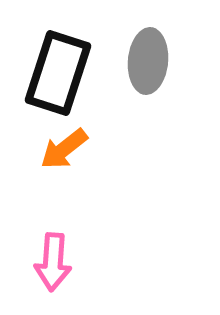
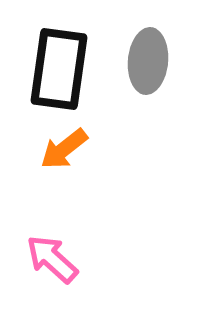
black rectangle: moved 1 px right, 4 px up; rotated 10 degrees counterclockwise
pink arrow: moved 1 px left, 3 px up; rotated 128 degrees clockwise
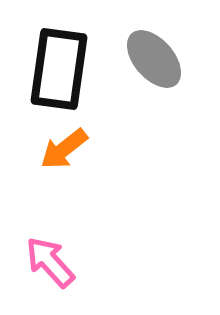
gray ellipse: moved 6 px right, 2 px up; rotated 46 degrees counterclockwise
pink arrow: moved 2 px left, 3 px down; rotated 6 degrees clockwise
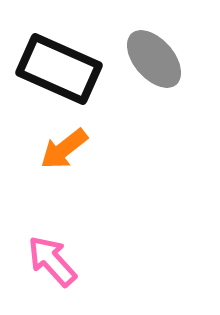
black rectangle: rotated 74 degrees counterclockwise
pink arrow: moved 2 px right, 1 px up
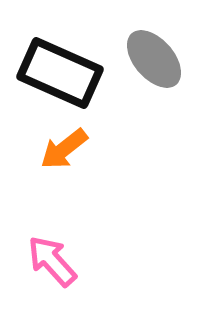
black rectangle: moved 1 px right, 4 px down
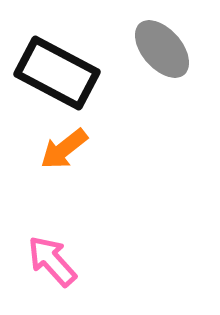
gray ellipse: moved 8 px right, 10 px up
black rectangle: moved 3 px left; rotated 4 degrees clockwise
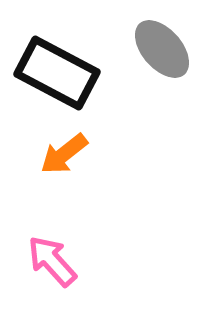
orange arrow: moved 5 px down
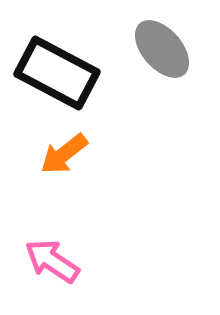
pink arrow: rotated 14 degrees counterclockwise
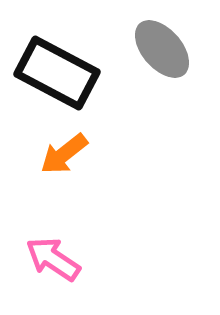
pink arrow: moved 1 px right, 2 px up
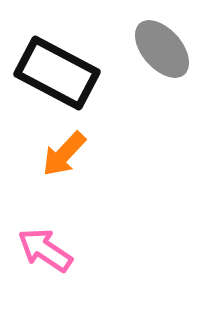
orange arrow: rotated 9 degrees counterclockwise
pink arrow: moved 8 px left, 9 px up
